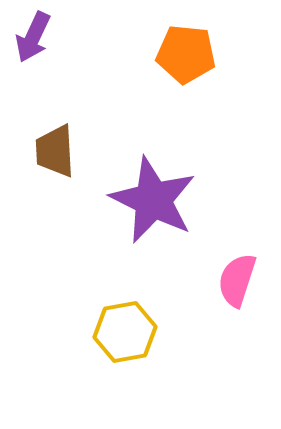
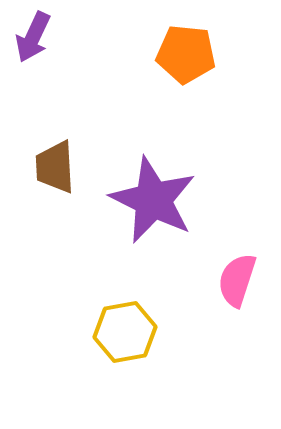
brown trapezoid: moved 16 px down
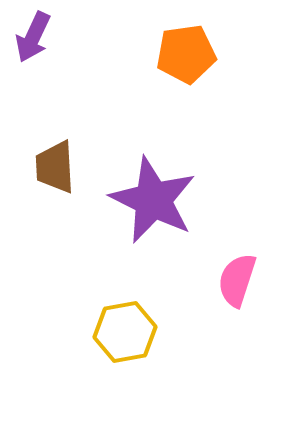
orange pentagon: rotated 14 degrees counterclockwise
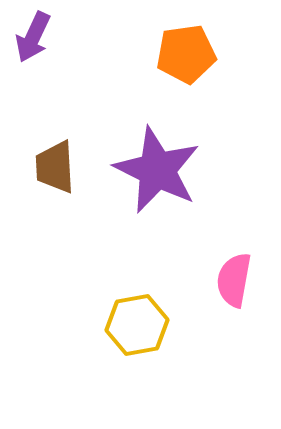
purple star: moved 4 px right, 30 px up
pink semicircle: moved 3 px left; rotated 8 degrees counterclockwise
yellow hexagon: moved 12 px right, 7 px up
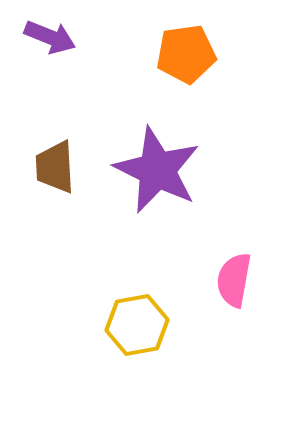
purple arrow: moved 17 px right; rotated 93 degrees counterclockwise
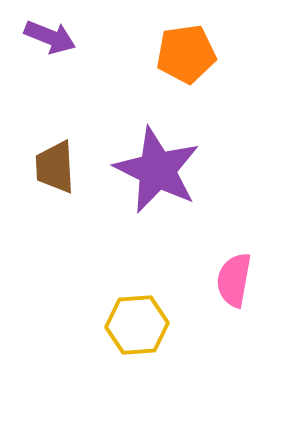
yellow hexagon: rotated 6 degrees clockwise
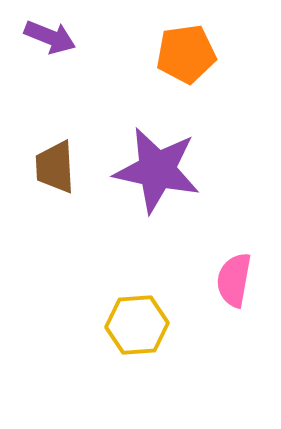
purple star: rotated 14 degrees counterclockwise
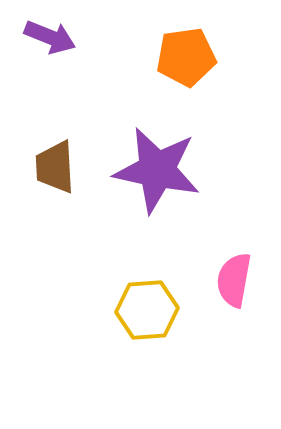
orange pentagon: moved 3 px down
yellow hexagon: moved 10 px right, 15 px up
